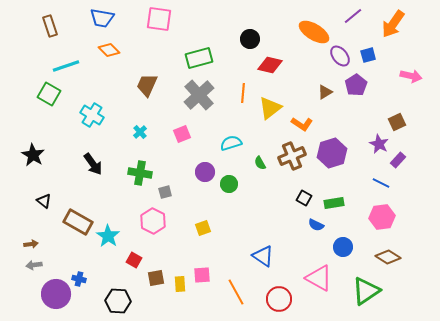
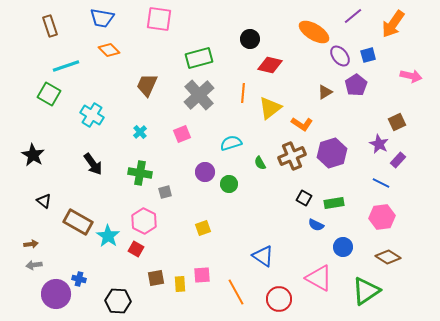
pink hexagon at (153, 221): moved 9 px left
red square at (134, 260): moved 2 px right, 11 px up
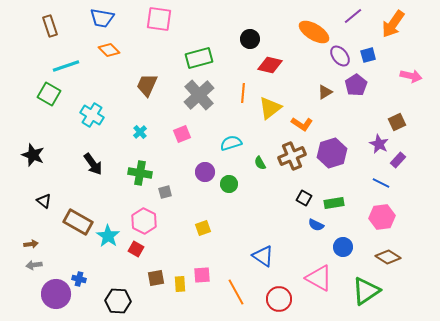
black star at (33, 155): rotated 10 degrees counterclockwise
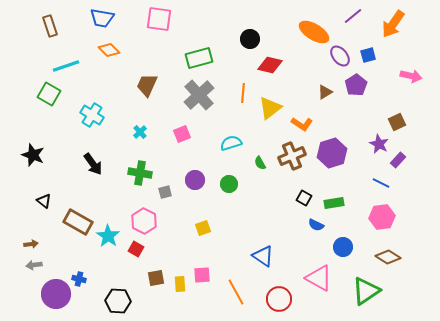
purple circle at (205, 172): moved 10 px left, 8 px down
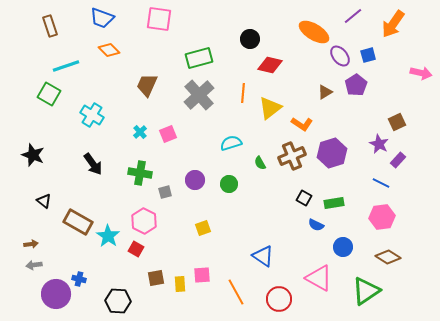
blue trapezoid at (102, 18): rotated 10 degrees clockwise
pink arrow at (411, 76): moved 10 px right, 3 px up
pink square at (182, 134): moved 14 px left
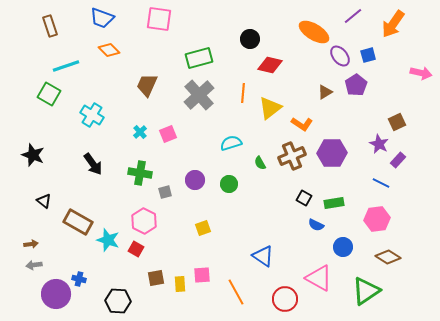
purple hexagon at (332, 153): rotated 16 degrees clockwise
pink hexagon at (382, 217): moved 5 px left, 2 px down
cyan star at (108, 236): moved 4 px down; rotated 15 degrees counterclockwise
red circle at (279, 299): moved 6 px right
